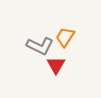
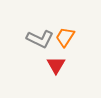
gray L-shape: moved 7 px up
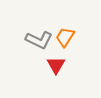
gray L-shape: moved 1 px left, 1 px down
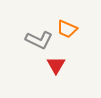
orange trapezoid: moved 2 px right, 8 px up; rotated 100 degrees counterclockwise
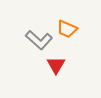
gray L-shape: rotated 16 degrees clockwise
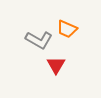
gray L-shape: rotated 12 degrees counterclockwise
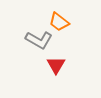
orange trapezoid: moved 8 px left, 7 px up; rotated 15 degrees clockwise
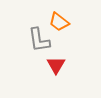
gray L-shape: rotated 52 degrees clockwise
